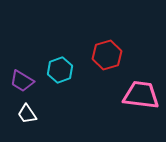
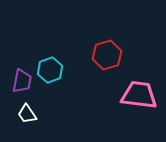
cyan hexagon: moved 10 px left
purple trapezoid: rotated 110 degrees counterclockwise
pink trapezoid: moved 2 px left
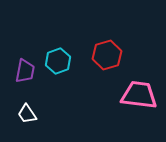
cyan hexagon: moved 8 px right, 9 px up
purple trapezoid: moved 3 px right, 10 px up
